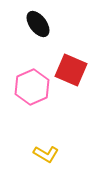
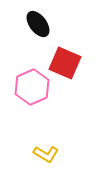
red square: moved 6 px left, 7 px up
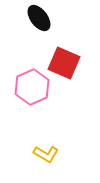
black ellipse: moved 1 px right, 6 px up
red square: moved 1 px left
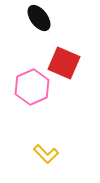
yellow L-shape: rotated 15 degrees clockwise
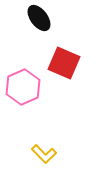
pink hexagon: moved 9 px left
yellow L-shape: moved 2 px left
